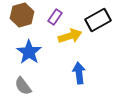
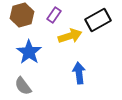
purple rectangle: moved 1 px left, 2 px up
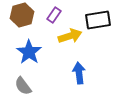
black rectangle: rotated 20 degrees clockwise
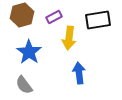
purple rectangle: moved 2 px down; rotated 28 degrees clockwise
yellow arrow: moved 1 px left, 2 px down; rotated 115 degrees clockwise
gray semicircle: moved 1 px right, 1 px up
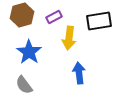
black rectangle: moved 1 px right, 1 px down
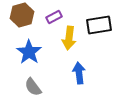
black rectangle: moved 4 px down
gray semicircle: moved 9 px right, 2 px down
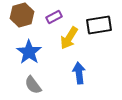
yellow arrow: rotated 25 degrees clockwise
gray semicircle: moved 2 px up
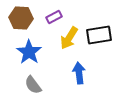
brown hexagon: moved 1 px left, 3 px down; rotated 20 degrees clockwise
black rectangle: moved 10 px down
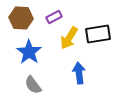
black rectangle: moved 1 px left, 1 px up
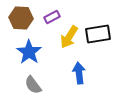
purple rectangle: moved 2 px left
yellow arrow: moved 1 px up
